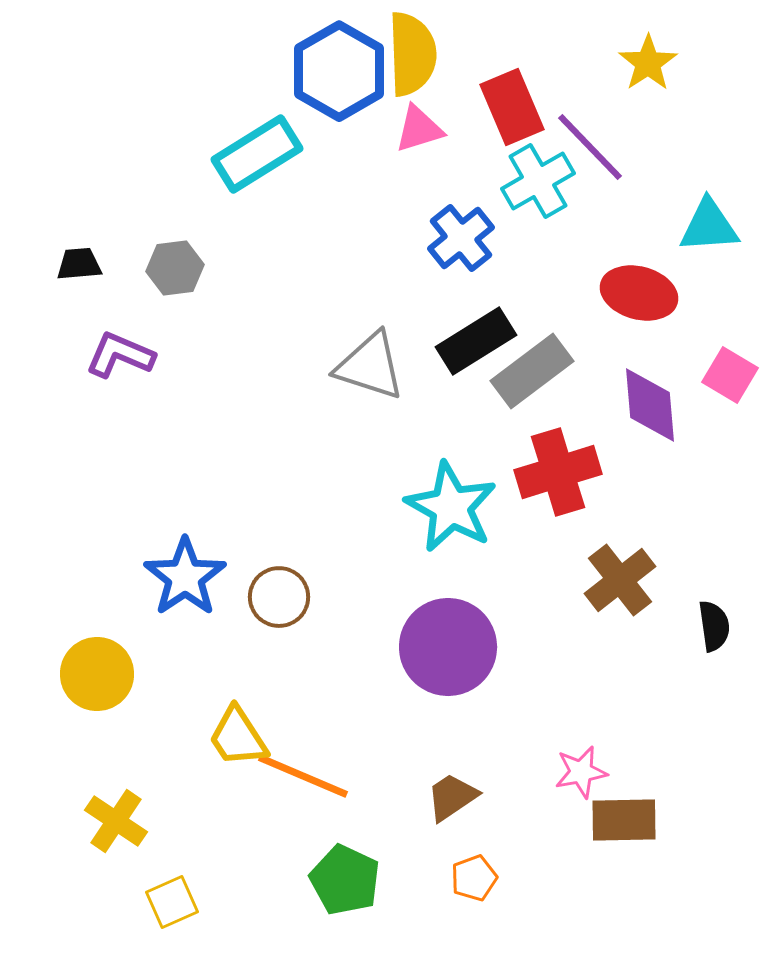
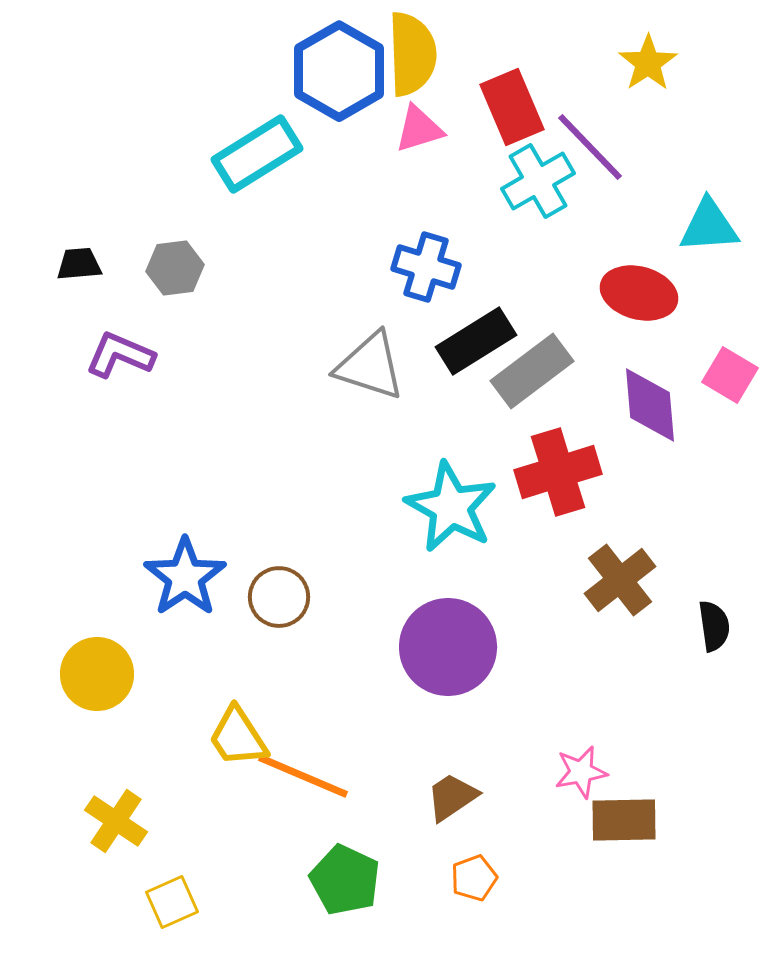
blue cross: moved 35 px left, 29 px down; rotated 34 degrees counterclockwise
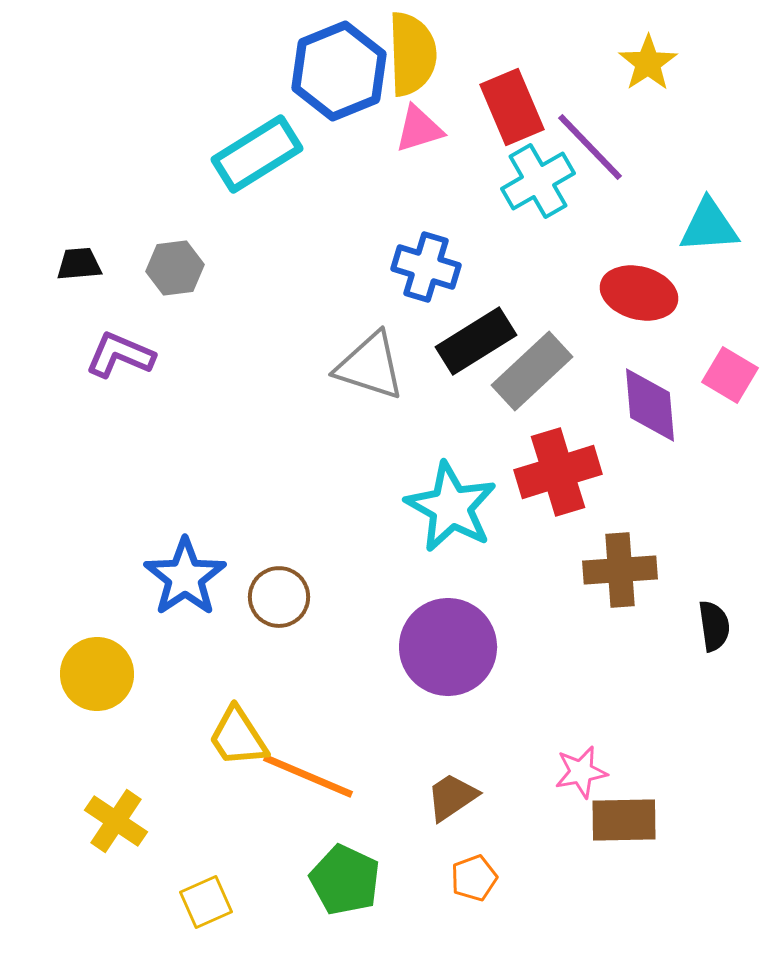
blue hexagon: rotated 8 degrees clockwise
gray rectangle: rotated 6 degrees counterclockwise
brown cross: moved 10 px up; rotated 34 degrees clockwise
orange line: moved 5 px right
yellow square: moved 34 px right
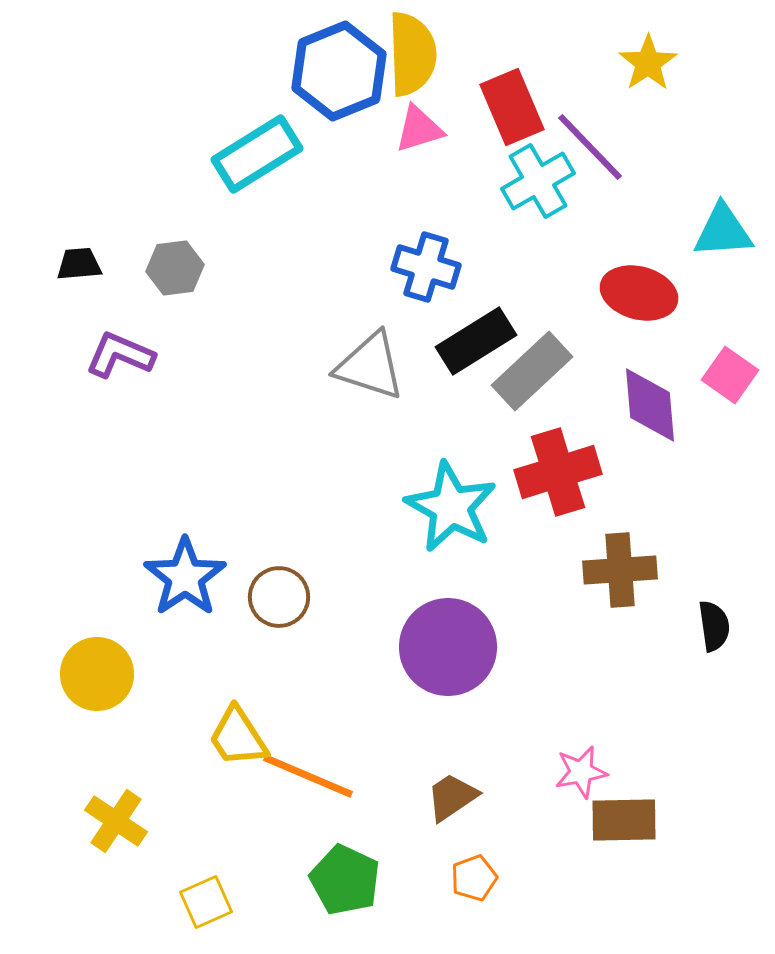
cyan triangle: moved 14 px right, 5 px down
pink square: rotated 4 degrees clockwise
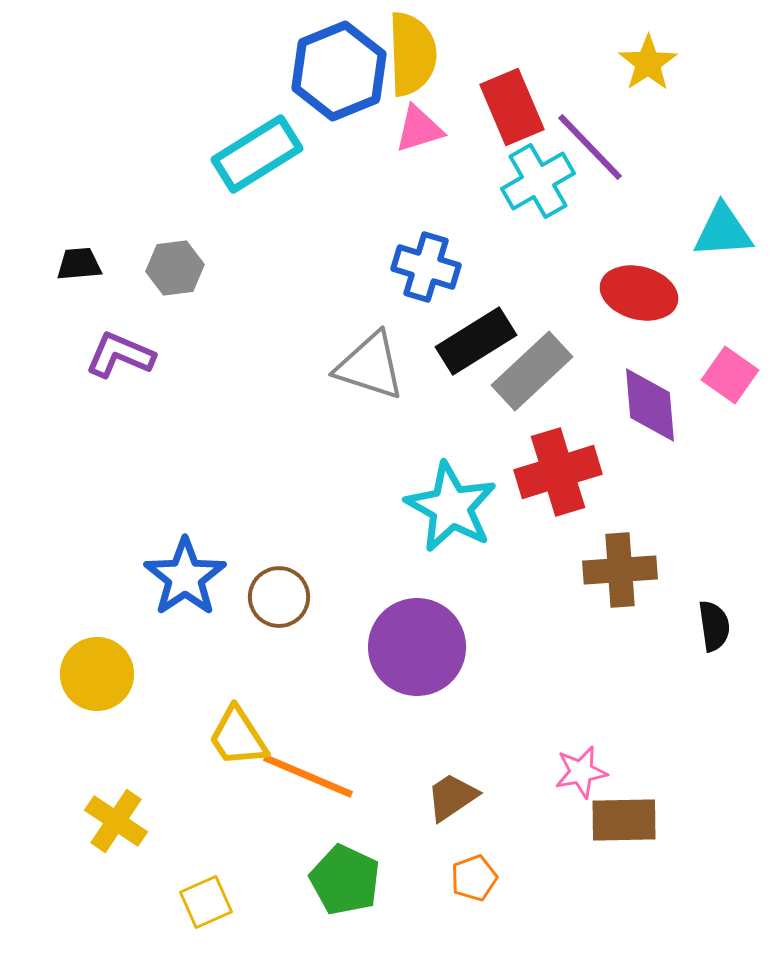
purple circle: moved 31 px left
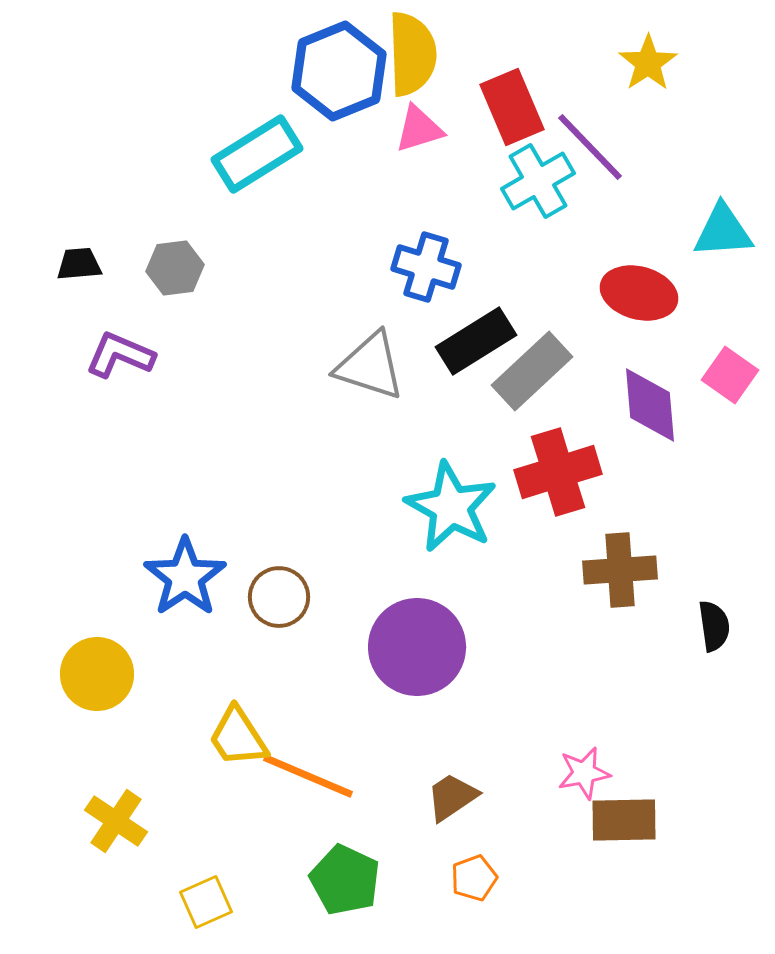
pink star: moved 3 px right, 1 px down
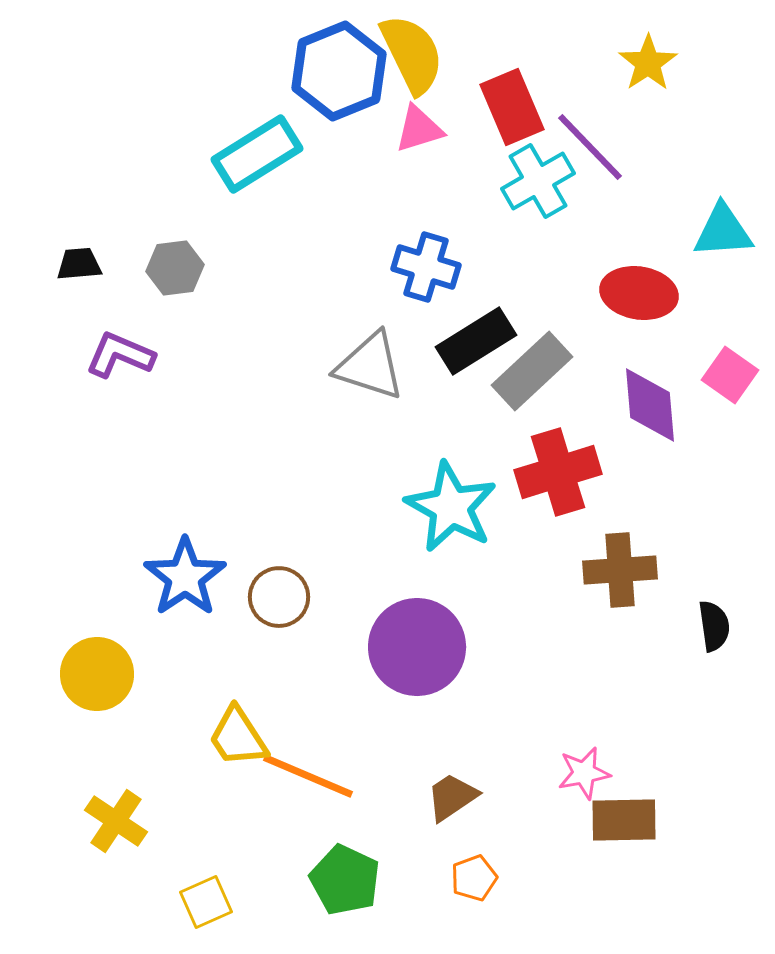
yellow semicircle: rotated 24 degrees counterclockwise
red ellipse: rotated 6 degrees counterclockwise
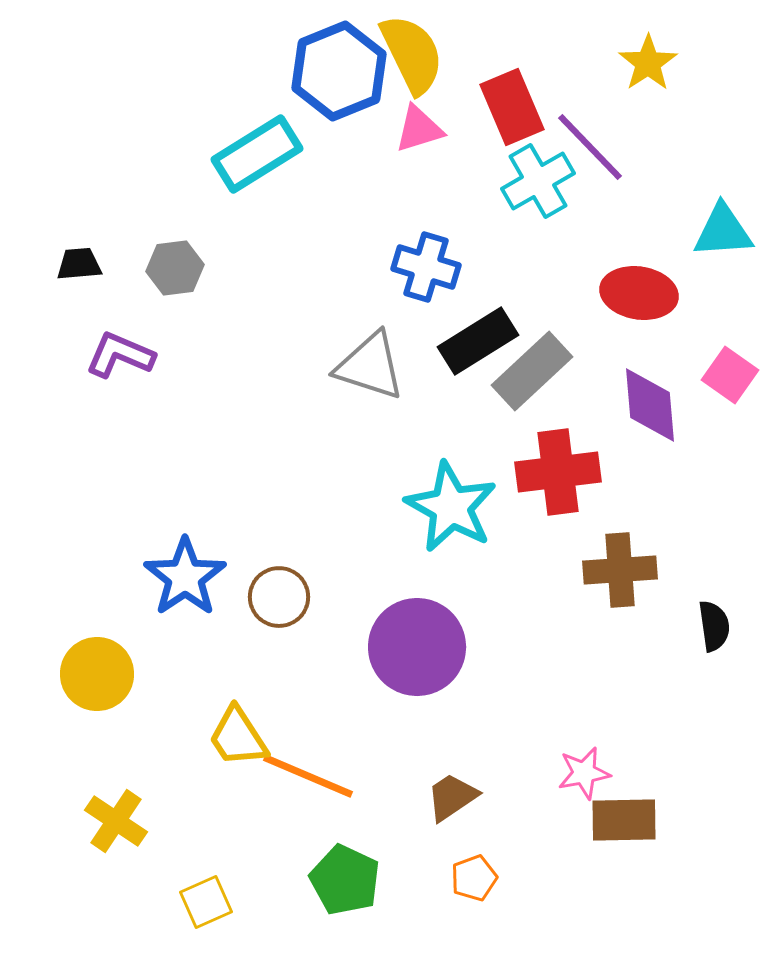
black rectangle: moved 2 px right
red cross: rotated 10 degrees clockwise
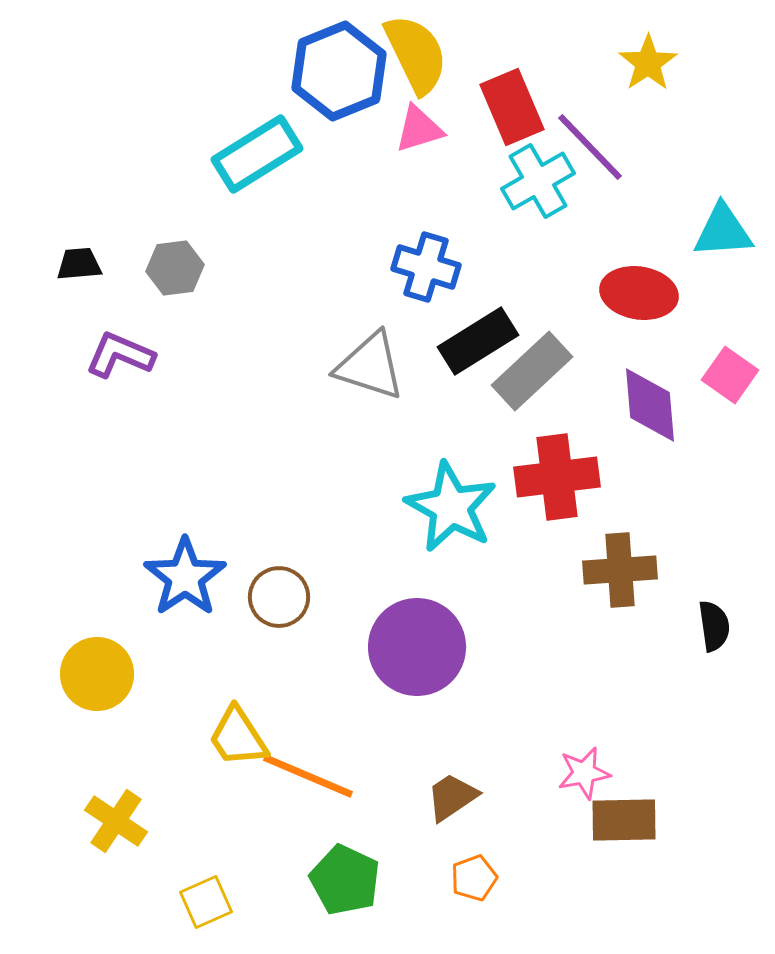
yellow semicircle: moved 4 px right
red cross: moved 1 px left, 5 px down
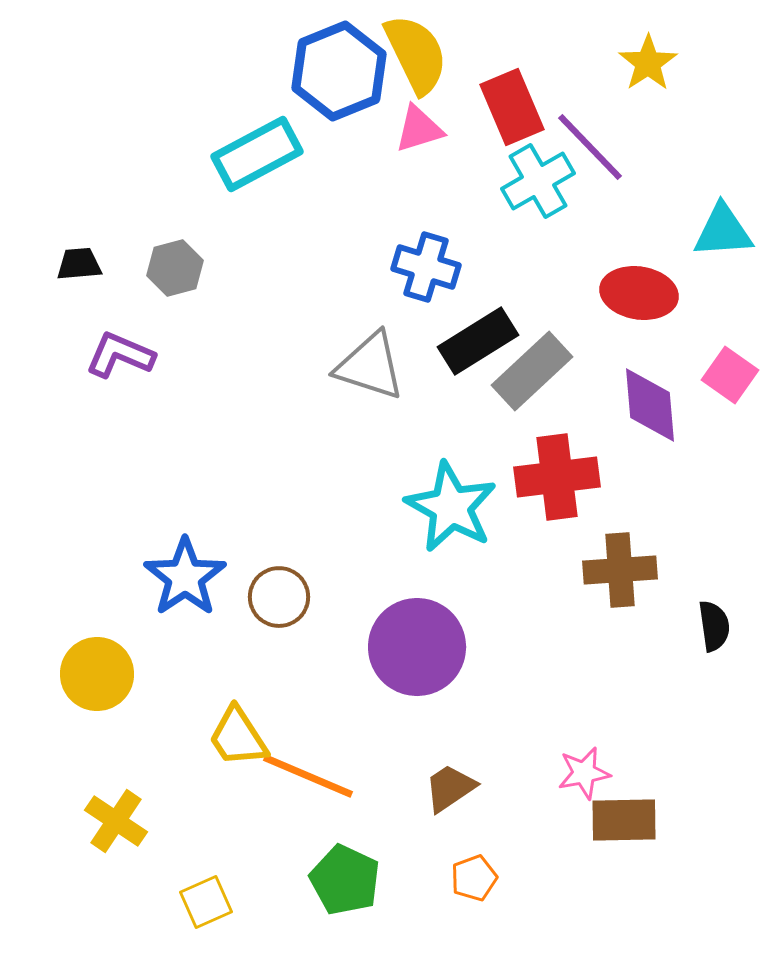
cyan rectangle: rotated 4 degrees clockwise
gray hexagon: rotated 8 degrees counterclockwise
brown trapezoid: moved 2 px left, 9 px up
